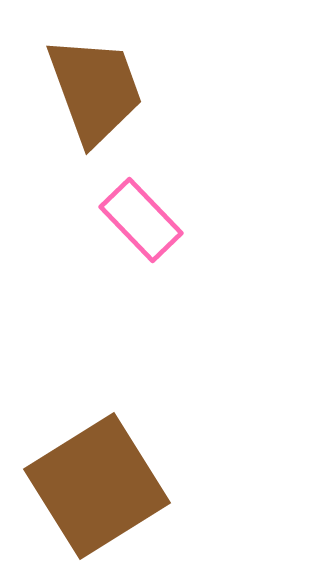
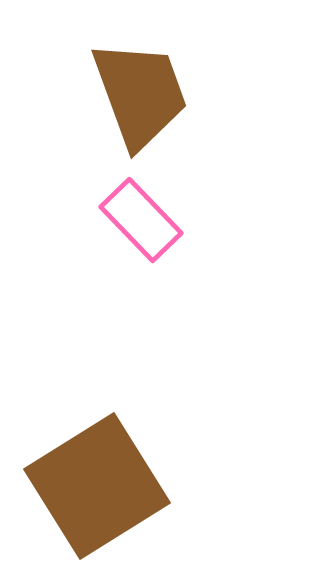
brown trapezoid: moved 45 px right, 4 px down
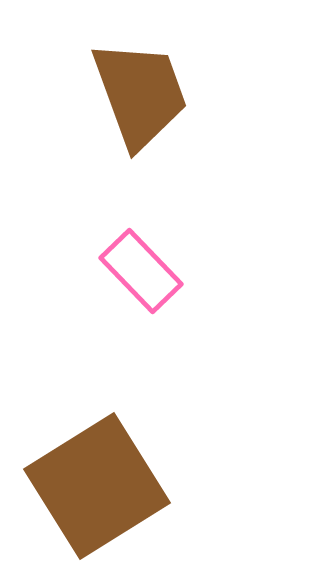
pink rectangle: moved 51 px down
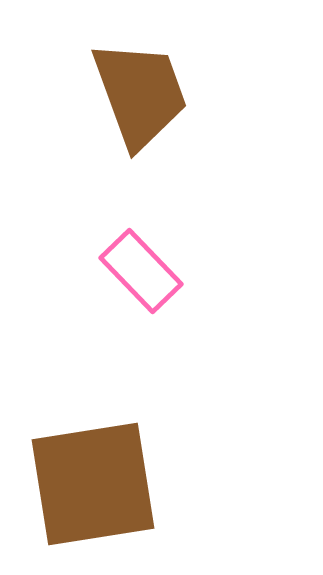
brown square: moved 4 px left, 2 px up; rotated 23 degrees clockwise
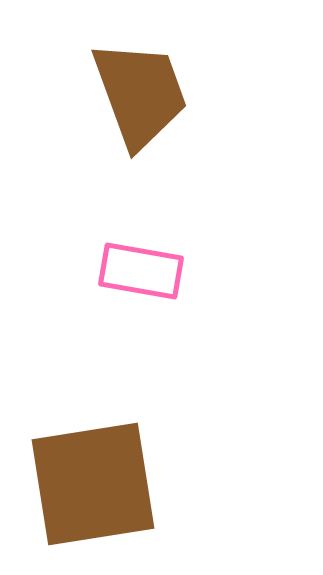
pink rectangle: rotated 36 degrees counterclockwise
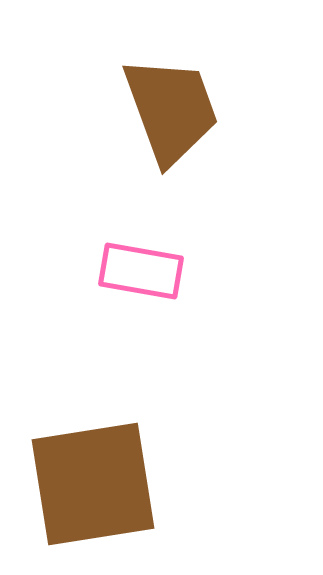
brown trapezoid: moved 31 px right, 16 px down
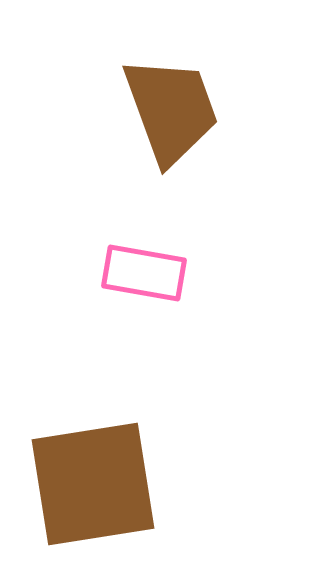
pink rectangle: moved 3 px right, 2 px down
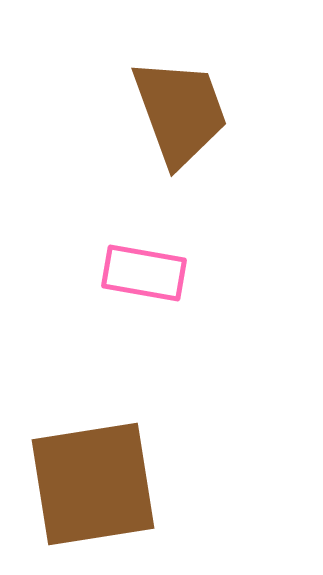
brown trapezoid: moved 9 px right, 2 px down
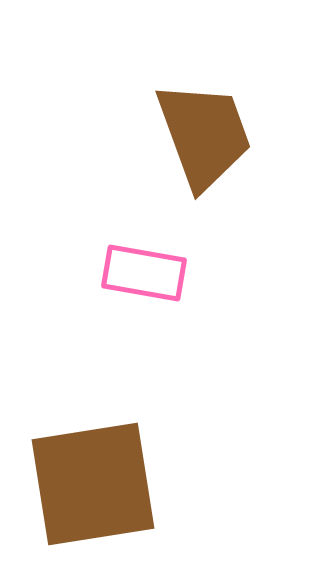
brown trapezoid: moved 24 px right, 23 px down
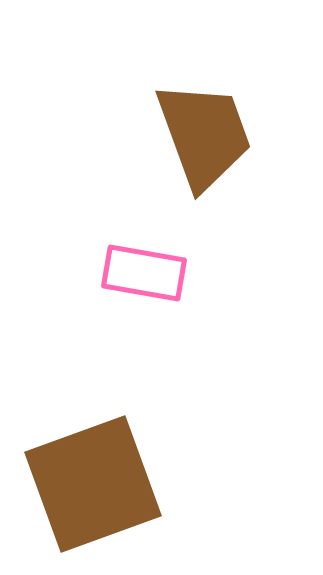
brown square: rotated 11 degrees counterclockwise
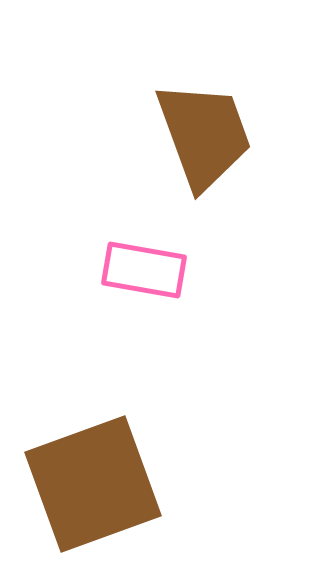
pink rectangle: moved 3 px up
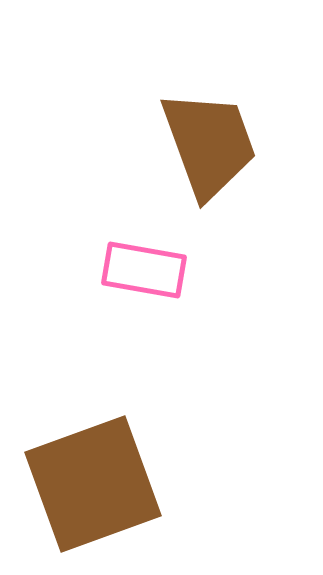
brown trapezoid: moved 5 px right, 9 px down
